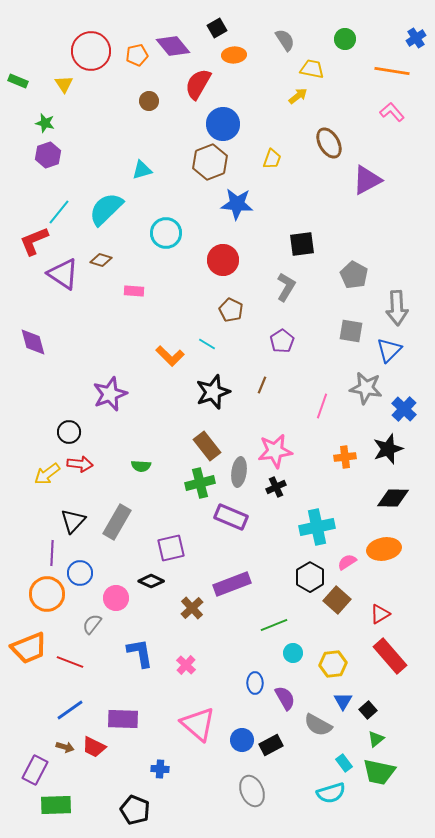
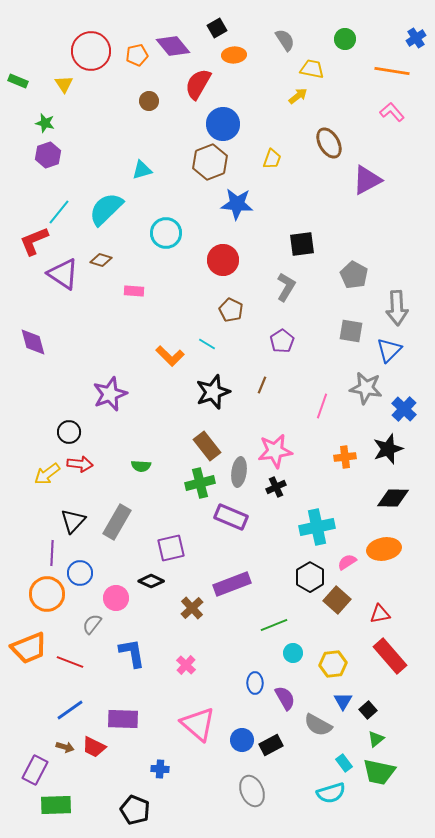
red triangle at (380, 614): rotated 20 degrees clockwise
blue L-shape at (140, 653): moved 8 px left
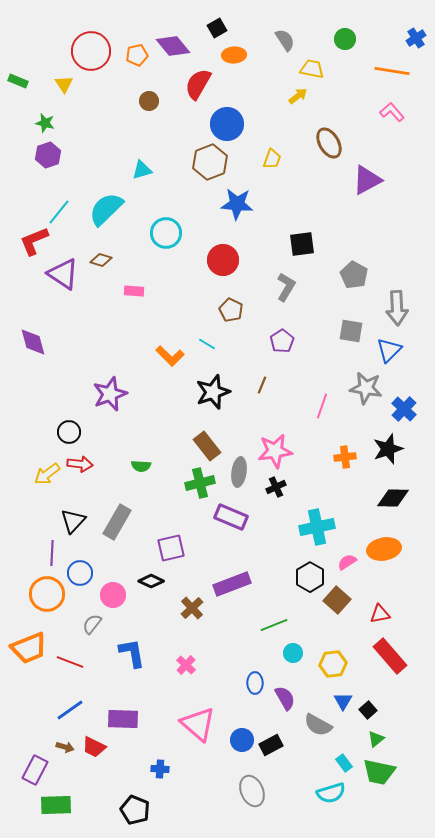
blue circle at (223, 124): moved 4 px right
pink circle at (116, 598): moved 3 px left, 3 px up
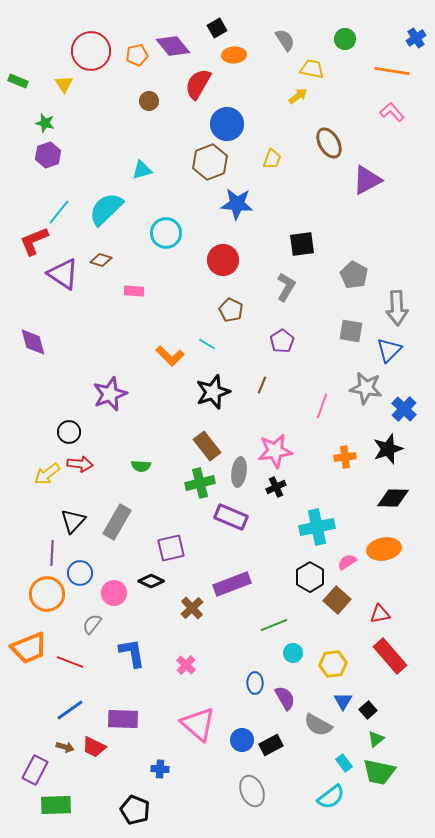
pink circle at (113, 595): moved 1 px right, 2 px up
cyan semicircle at (331, 793): moved 4 px down; rotated 20 degrees counterclockwise
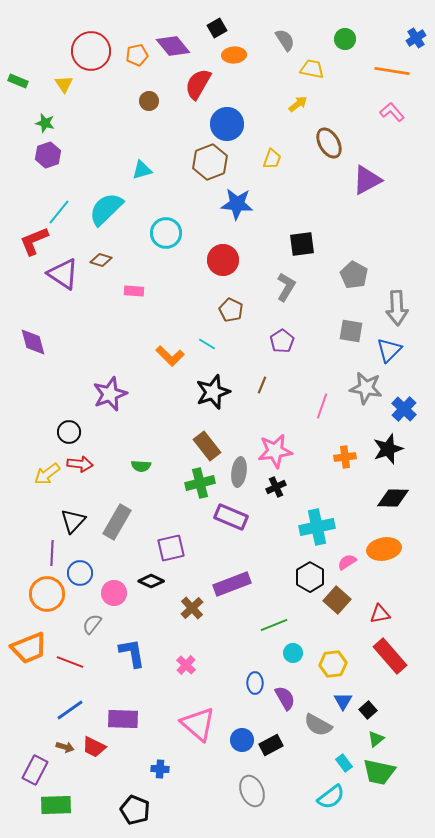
yellow arrow at (298, 96): moved 8 px down
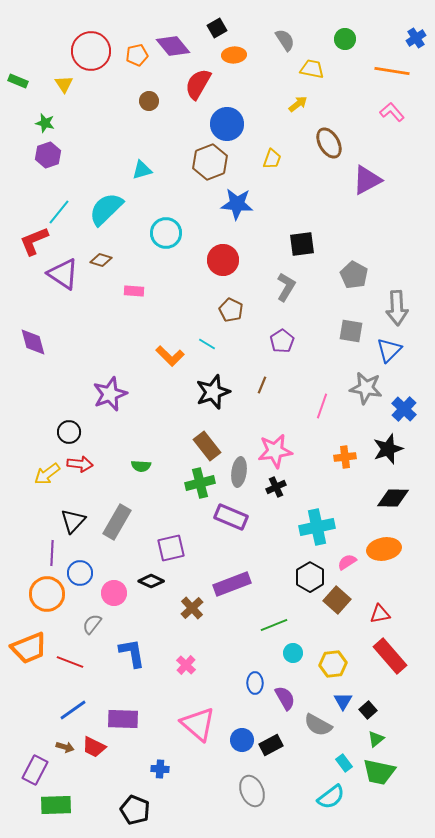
blue line at (70, 710): moved 3 px right
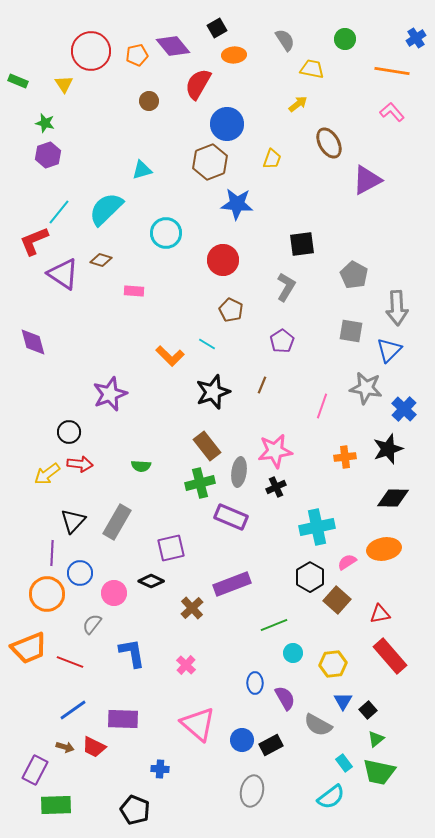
gray ellipse at (252, 791): rotated 36 degrees clockwise
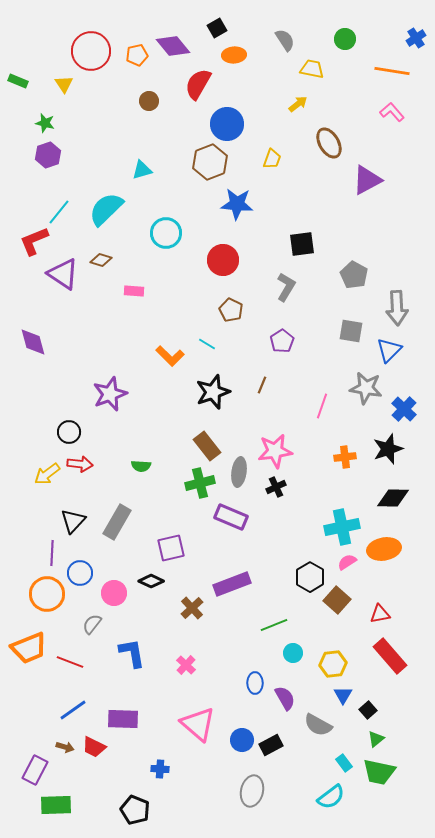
cyan cross at (317, 527): moved 25 px right
blue triangle at (343, 701): moved 6 px up
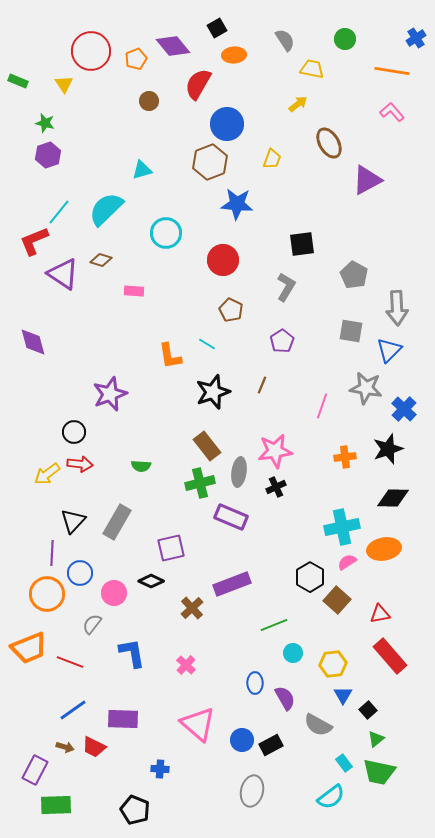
orange pentagon at (137, 55): moved 1 px left, 4 px down; rotated 10 degrees counterclockwise
orange L-shape at (170, 356): rotated 36 degrees clockwise
black circle at (69, 432): moved 5 px right
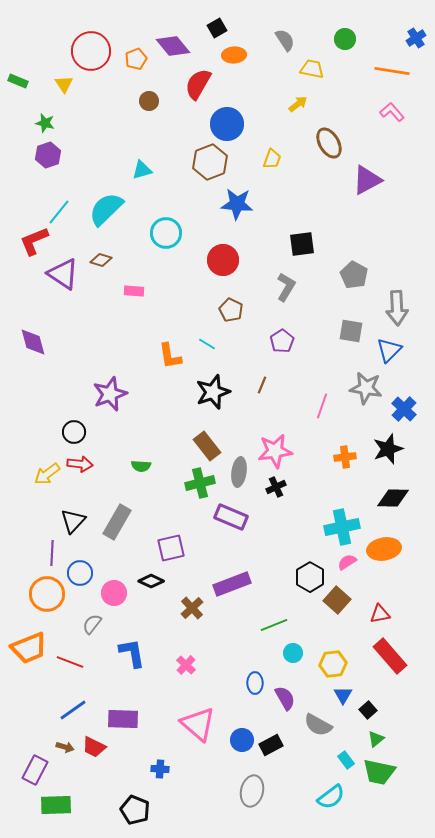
cyan rectangle at (344, 763): moved 2 px right, 3 px up
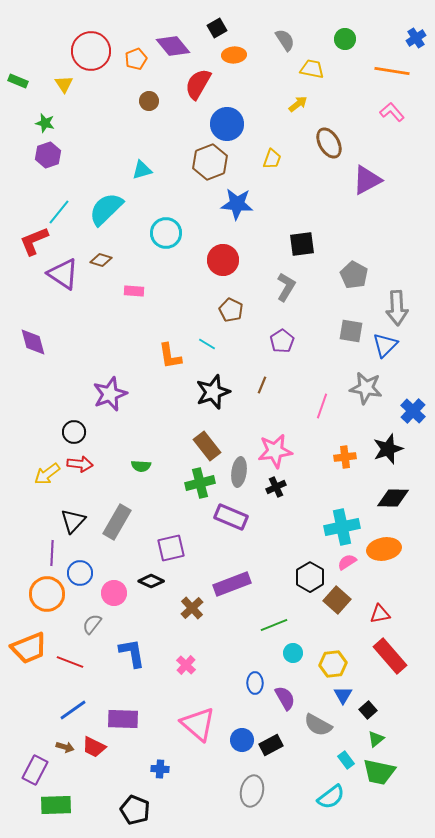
blue triangle at (389, 350): moved 4 px left, 5 px up
blue cross at (404, 409): moved 9 px right, 2 px down
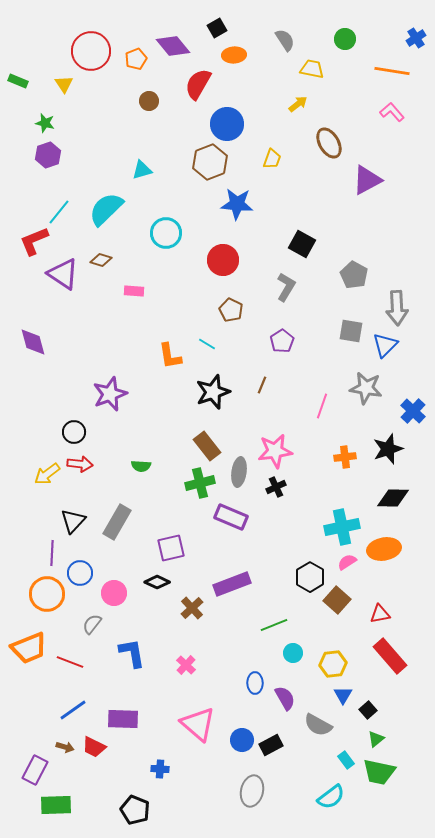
black square at (302, 244): rotated 36 degrees clockwise
black diamond at (151, 581): moved 6 px right, 1 px down
